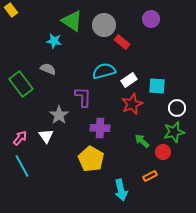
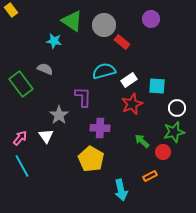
gray semicircle: moved 3 px left
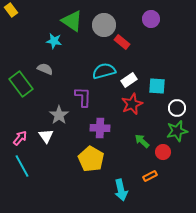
green star: moved 3 px right, 1 px up
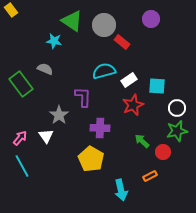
red star: moved 1 px right, 1 px down
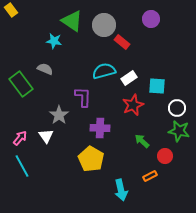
white rectangle: moved 2 px up
green star: moved 2 px right; rotated 25 degrees clockwise
red circle: moved 2 px right, 4 px down
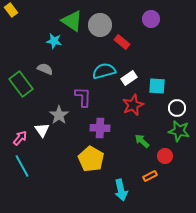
gray circle: moved 4 px left
white triangle: moved 4 px left, 6 px up
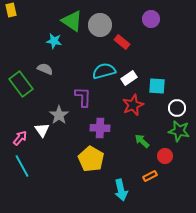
yellow rectangle: rotated 24 degrees clockwise
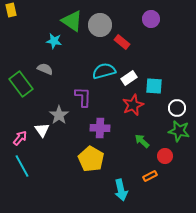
cyan square: moved 3 px left
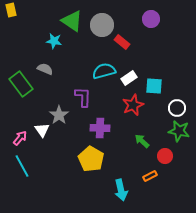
gray circle: moved 2 px right
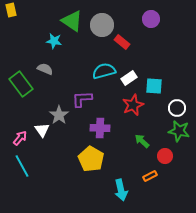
purple L-shape: moved 1 px left, 2 px down; rotated 95 degrees counterclockwise
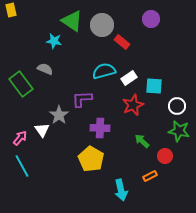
white circle: moved 2 px up
